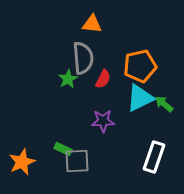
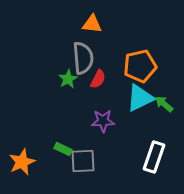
red semicircle: moved 5 px left
gray square: moved 6 px right
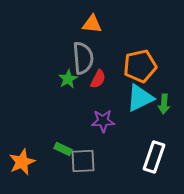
green arrow: rotated 126 degrees counterclockwise
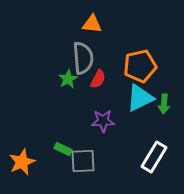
white rectangle: rotated 12 degrees clockwise
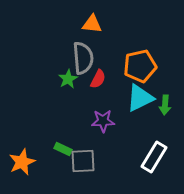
green arrow: moved 1 px right, 1 px down
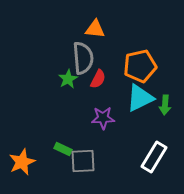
orange triangle: moved 3 px right, 5 px down
purple star: moved 3 px up
